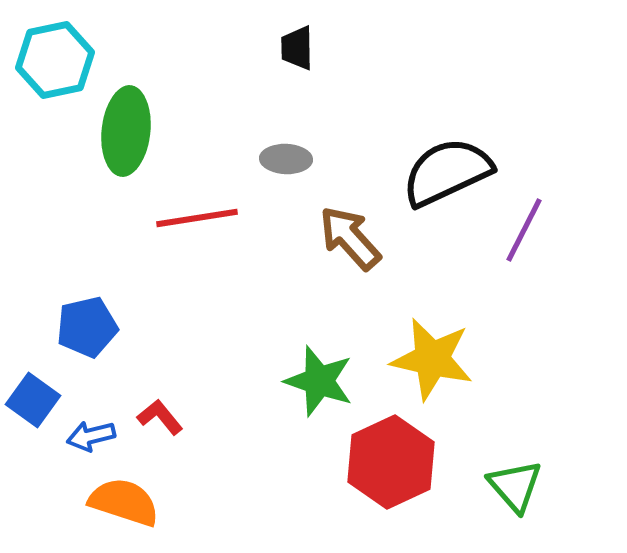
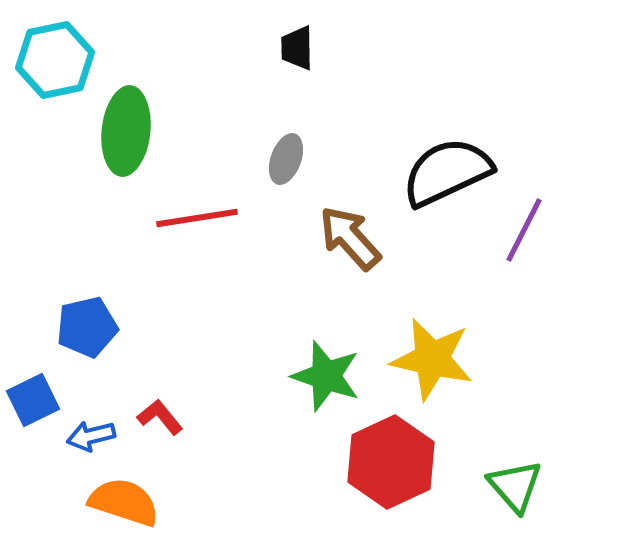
gray ellipse: rotated 72 degrees counterclockwise
green star: moved 7 px right, 5 px up
blue square: rotated 28 degrees clockwise
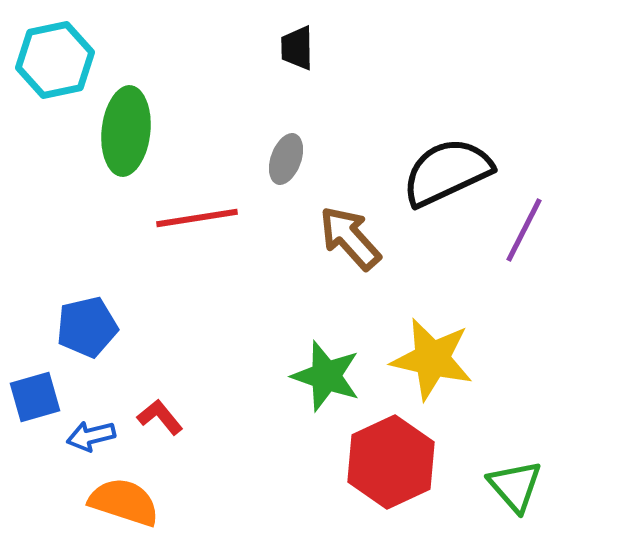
blue square: moved 2 px right, 3 px up; rotated 10 degrees clockwise
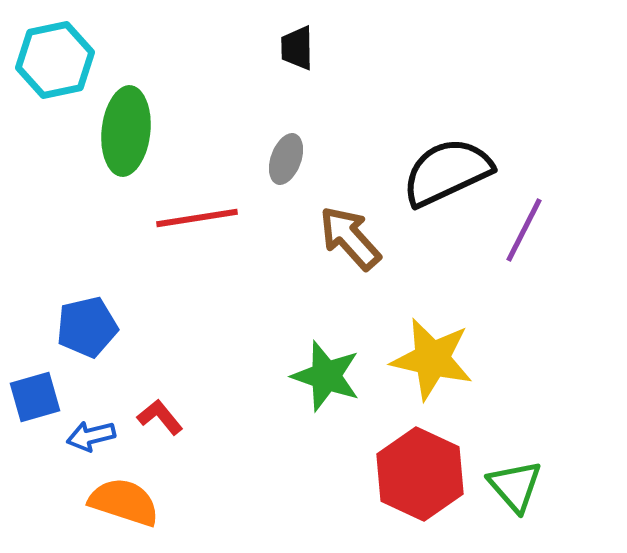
red hexagon: moved 29 px right, 12 px down; rotated 10 degrees counterclockwise
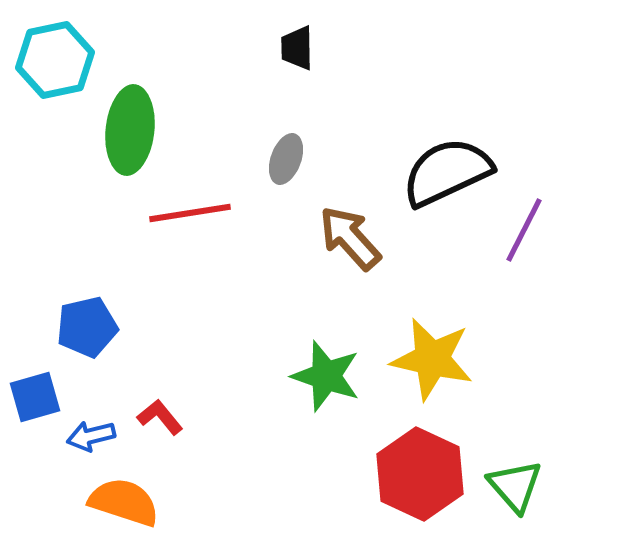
green ellipse: moved 4 px right, 1 px up
red line: moved 7 px left, 5 px up
